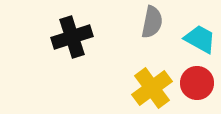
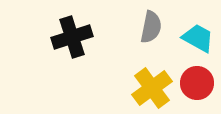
gray semicircle: moved 1 px left, 5 px down
cyan trapezoid: moved 2 px left, 1 px up
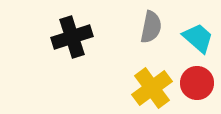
cyan trapezoid: rotated 12 degrees clockwise
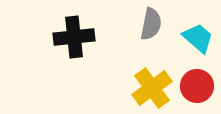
gray semicircle: moved 3 px up
black cross: moved 2 px right; rotated 12 degrees clockwise
red circle: moved 3 px down
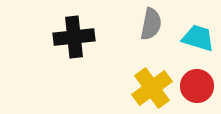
cyan trapezoid: rotated 24 degrees counterclockwise
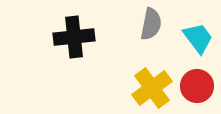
cyan trapezoid: rotated 36 degrees clockwise
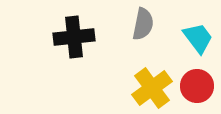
gray semicircle: moved 8 px left
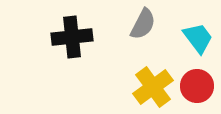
gray semicircle: rotated 16 degrees clockwise
black cross: moved 2 px left
yellow cross: moved 1 px right, 1 px up
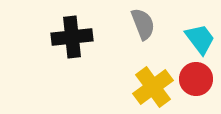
gray semicircle: rotated 48 degrees counterclockwise
cyan trapezoid: moved 2 px right, 1 px down
red circle: moved 1 px left, 7 px up
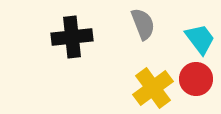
yellow cross: moved 1 px down
